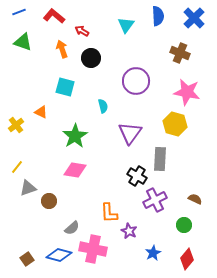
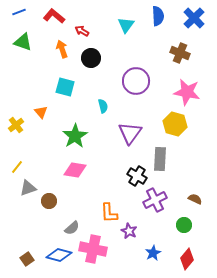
orange triangle: rotated 24 degrees clockwise
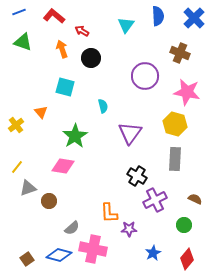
purple circle: moved 9 px right, 5 px up
gray rectangle: moved 15 px right
pink diamond: moved 12 px left, 4 px up
purple star: moved 2 px up; rotated 28 degrees counterclockwise
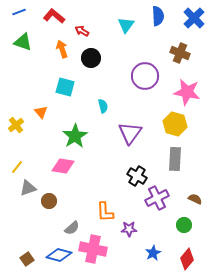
purple cross: moved 2 px right, 2 px up
orange L-shape: moved 4 px left, 1 px up
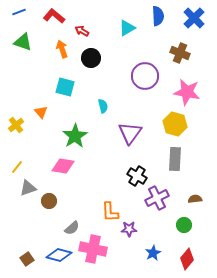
cyan triangle: moved 1 px right, 3 px down; rotated 24 degrees clockwise
brown semicircle: rotated 32 degrees counterclockwise
orange L-shape: moved 5 px right
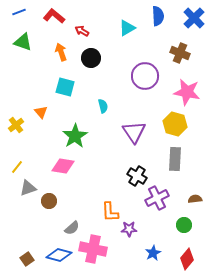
orange arrow: moved 1 px left, 3 px down
purple triangle: moved 4 px right, 1 px up; rotated 10 degrees counterclockwise
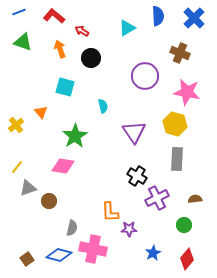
orange arrow: moved 1 px left, 3 px up
gray rectangle: moved 2 px right
gray semicircle: rotated 35 degrees counterclockwise
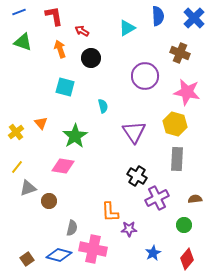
red L-shape: rotated 40 degrees clockwise
orange triangle: moved 11 px down
yellow cross: moved 7 px down
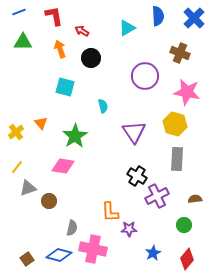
green triangle: rotated 18 degrees counterclockwise
purple cross: moved 2 px up
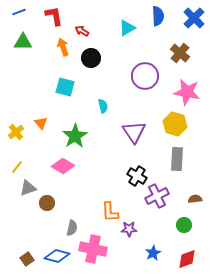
orange arrow: moved 3 px right, 2 px up
brown cross: rotated 18 degrees clockwise
pink diamond: rotated 20 degrees clockwise
brown circle: moved 2 px left, 2 px down
blue diamond: moved 2 px left, 1 px down
red diamond: rotated 30 degrees clockwise
